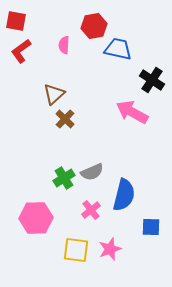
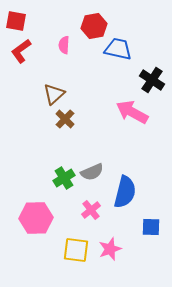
blue semicircle: moved 1 px right, 3 px up
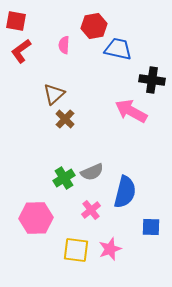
black cross: rotated 25 degrees counterclockwise
pink arrow: moved 1 px left, 1 px up
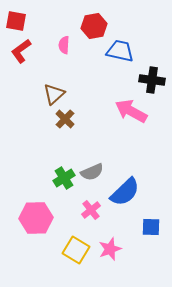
blue trapezoid: moved 2 px right, 2 px down
blue semicircle: rotated 32 degrees clockwise
yellow square: rotated 24 degrees clockwise
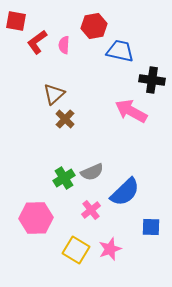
red L-shape: moved 16 px right, 9 px up
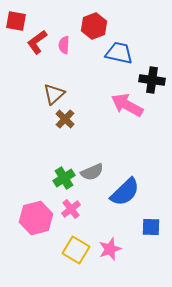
red hexagon: rotated 10 degrees counterclockwise
blue trapezoid: moved 1 px left, 2 px down
pink arrow: moved 4 px left, 6 px up
pink cross: moved 20 px left, 1 px up
pink hexagon: rotated 12 degrees counterclockwise
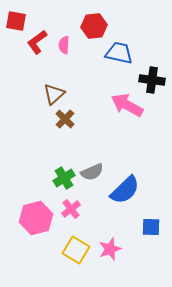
red hexagon: rotated 15 degrees clockwise
blue semicircle: moved 2 px up
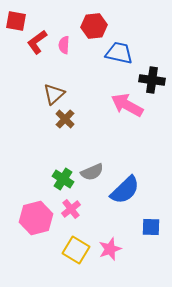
green cross: moved 1 px left, 1 px down; rotated 25 degrees counterclockwise
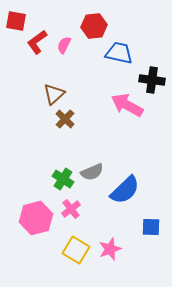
pink semicircle: rotated 24 degrees clockwise
